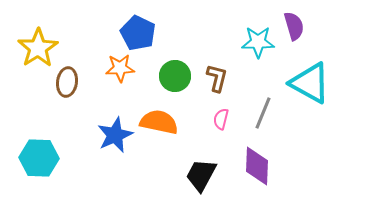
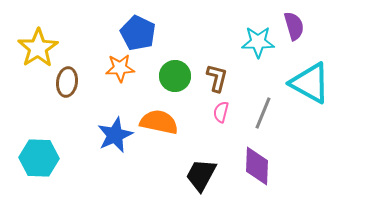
pink semicircle: moved 7 px up
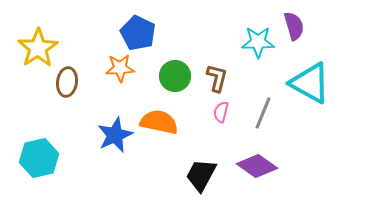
cyan hexagon: rotated 15 degrees counterclockwise
purple diamond: rotated 57 degrees counterclockwise
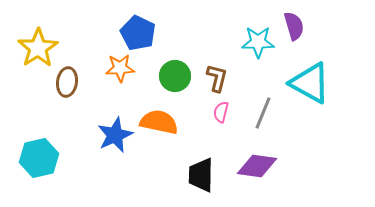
purple diamond: rotated 27 degrees counterclockwise
black trapezoid: rotated 27 degrees counterclockwise
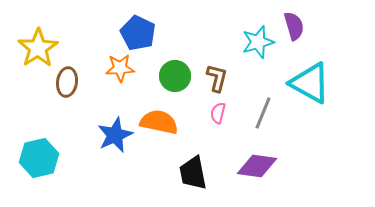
cyan star: rotated 16 degrees counterclockwise
pink semicircle: moved 3 px left, 1 px down
black trapezoid: moved 8 px left, 2 px up; rotated 12 degrees counterclockwise
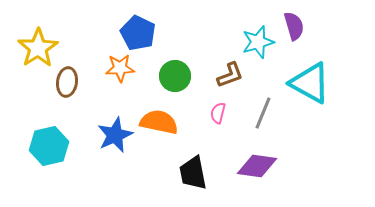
brown L-shape: moved 13 px right, 3 px up; rotated 56 degrees clockwise
cyan hexagon: moved 10 px right, 12 px up
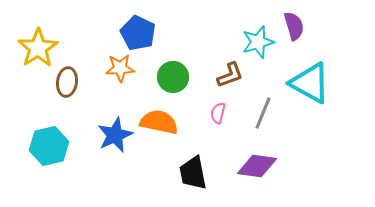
green circle: moved 2 px left, 1 px down
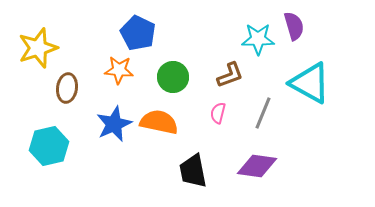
cyan star: moved 3 px up; rotated 16 degrees clockwise
yellow star: rotated 15 degrees clockwise
orange star: moved 1 px left, 2 px down; rotated 8 degrees clockwise
brown ellipse: moved 6 px down
blue star: moved 1 px left, 11 px up
black trapezoid: moved 2 px up
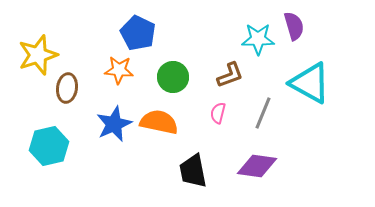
yellow star: moved 7 px down
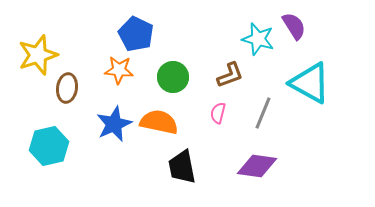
purple semicircle: rotated 16 degrees counterclockwise
blue pentagon: moved 2 px left, 1 px down
cyan star: rotated 16 degrees clockwise
black trapezoid: moved 11 px left, 4 px up
